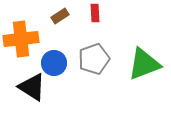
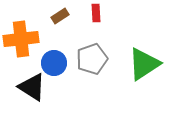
red rectangle: moved 1 px right
gray pentagon: moved 2 px left
green triangle: rotated 12 degrees counterclockwise
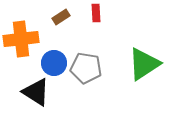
brown rectangle: moved 1 px right, 1 px down
gray pentagon: moved 6 px left, 9 px down; rotated 28 degrees clockwise
black triangle: moved 4 px right, 5 px down
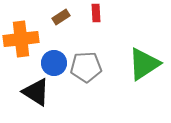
gray pentagon: moved 1 px up; rotated 12 degrees counterclockwise
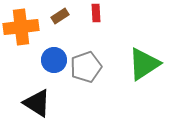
brown rectangle: moved 1 px left, 1 px up
orange cross: moved 12 px up
blue circle: moved 3 px up
gray pentagon: rotated 16 degrees counterclockwise
black triangle: moved 1 px right, 11 px down
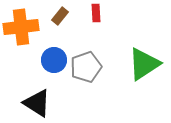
brown rectangle: rotated 18 degrees counterclockwise
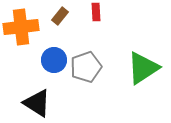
red rectangle: moved 1 px up
green triangle: moved 1 px left, 4 px down
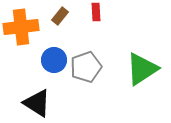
green triangle: moved 1 px left, 1 px down
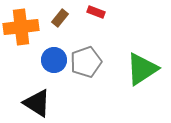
red rectangle: rotated 66 degrees counterclockwise
brown rectangle: moved 2 px down
gray pentagon: moved 5 px up
